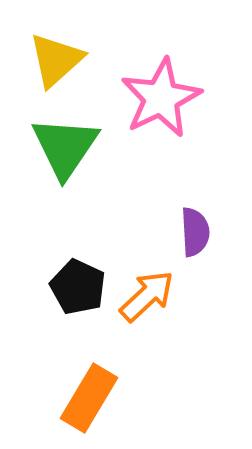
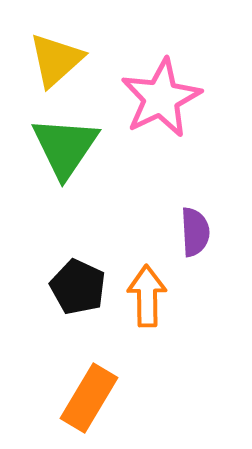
orange arrow: rotated 48 degrees counterclockwise
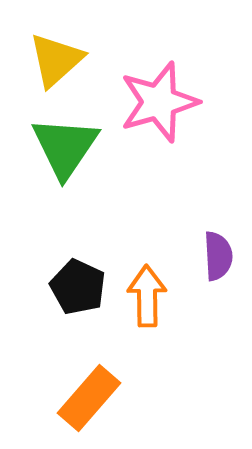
pink star: moved 2 px left, 4 px down; rotated 10 degrees clockwise
purple semicircle: moved 23 px right, 24 px down
orange rectangle: rotated 10 degrees clockwise
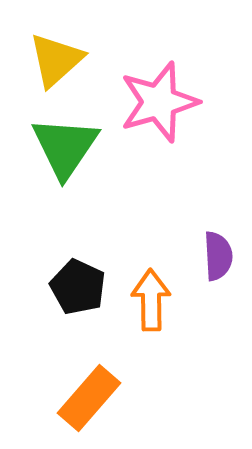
orange arrow: moved 4 px right, 4 px down
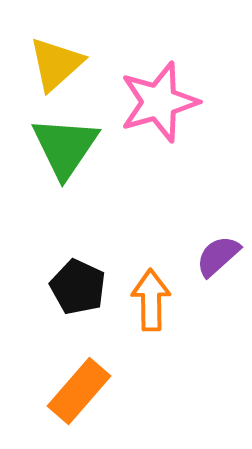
yellow triangle: moved 4 px down
purple semicircle: rotated 129 degrees counterclockwise
orange rectangle: moved 10 px left, 7 px up
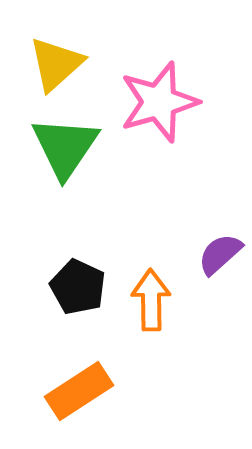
purple semicircle: moved 2 px right, 2 px up
orange rectangle: rotated 16 degrees clockwise
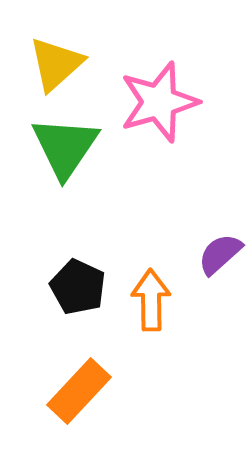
orange rectangle: rotated 14 degrees counterclockwise
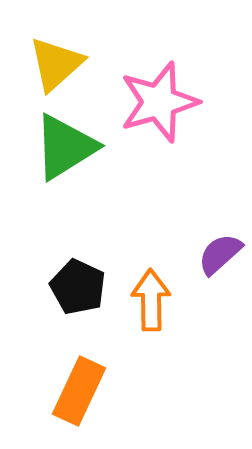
green triangle: rotated 24 degrees clockwise
orange rectangle: rotated 18 degrees counterclockwise
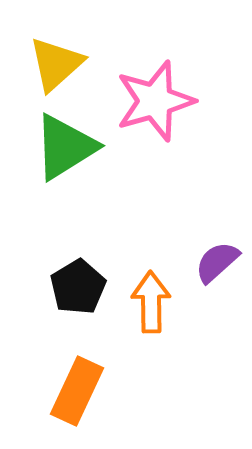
pink star: moved 4 px left, 1 px up
purple semicircle: moved 3 px left, 8 px down
black pentagon: rotated 16 degrees clockwise
orange arrow: moved 2 px down
orange rectangle: moved 2 px left
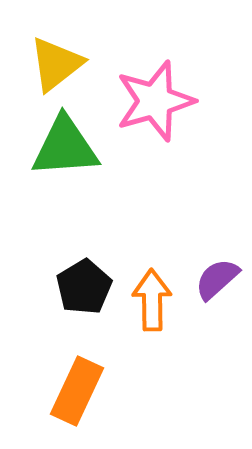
yellow triangle: rotated 4 degrees clockwise
green triangle: rotated 28 degrees clockwise
purple semicircle: moved 17 px down
black pentagon: moved 6 px right
orange arrow: moved 1 px right, 2 px up
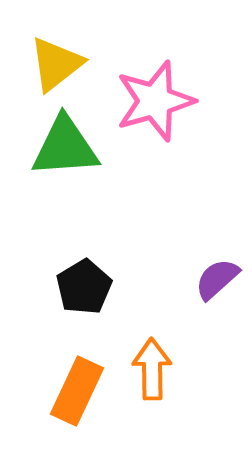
orange arrow: moved 69 px down
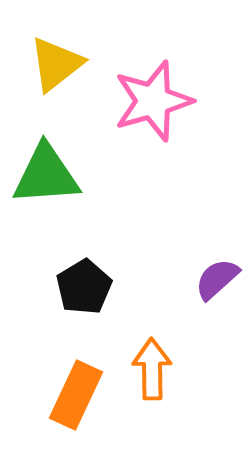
pink star: moved 2 px left
green triangle: moved 19 px left, 28 px down
orange rectangle: moved 1 px left, 4 px down
